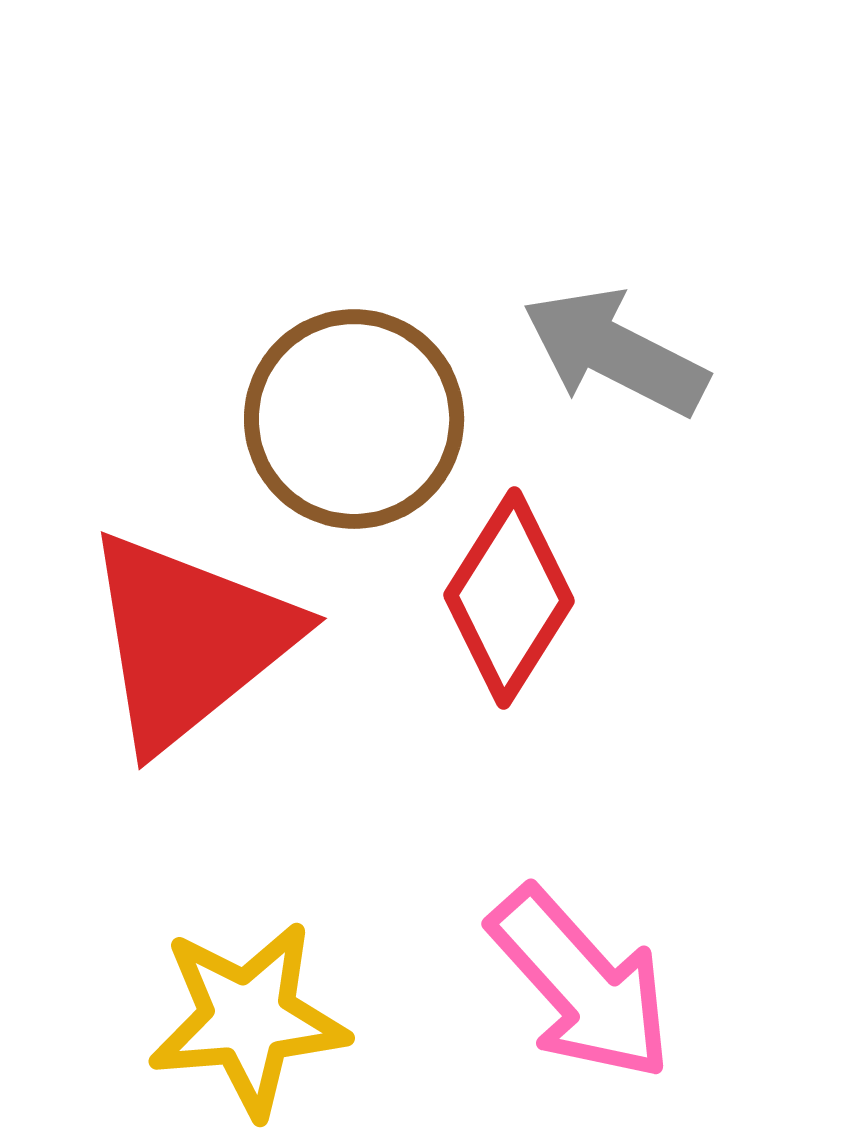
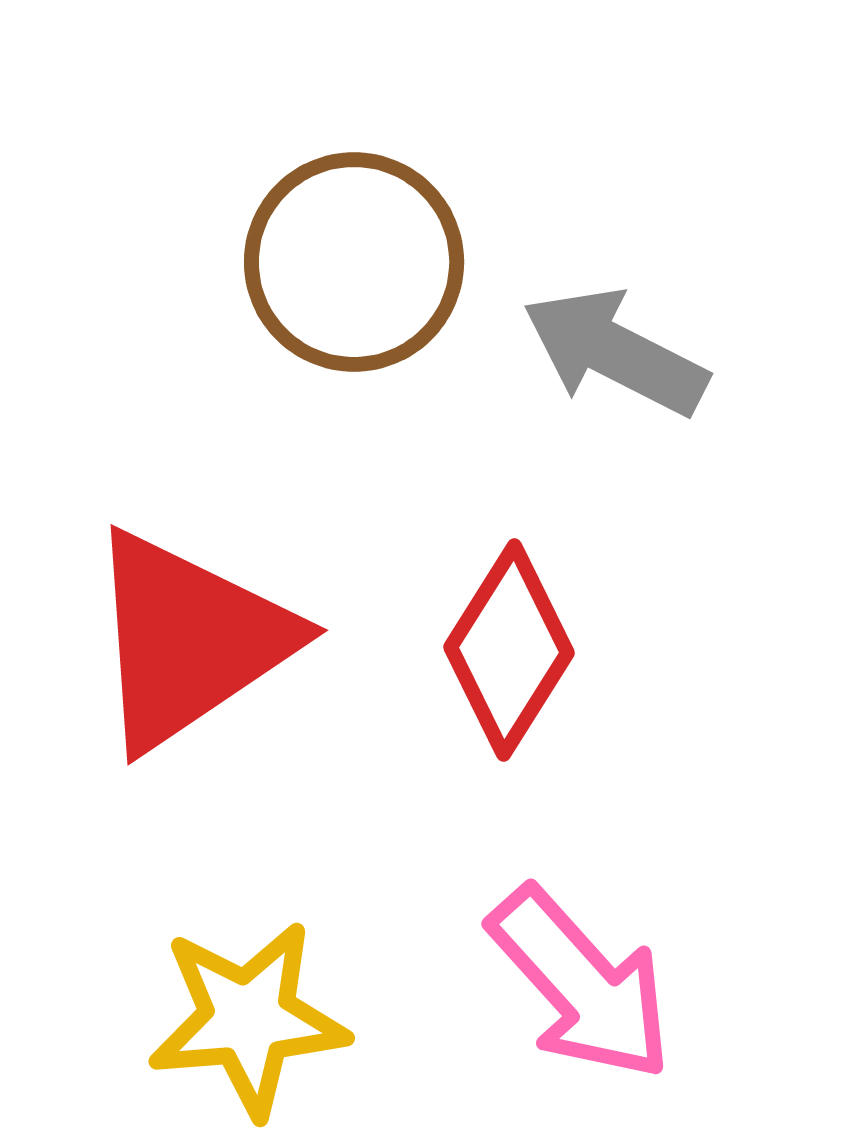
brown circle: moved 157 px up
red diamond: moved 52 px down
red triangle: rotated 5 degrees clockwise
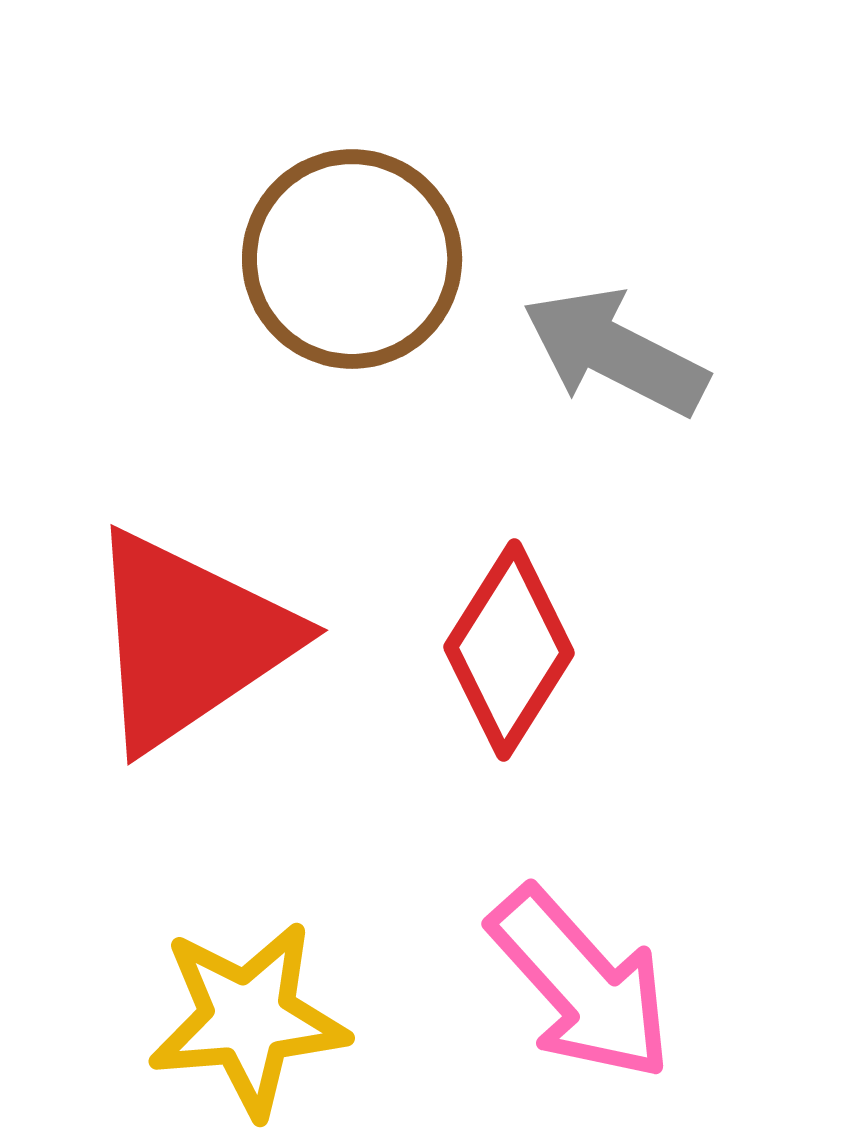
brown circle: moved 2 px left, 3 px up
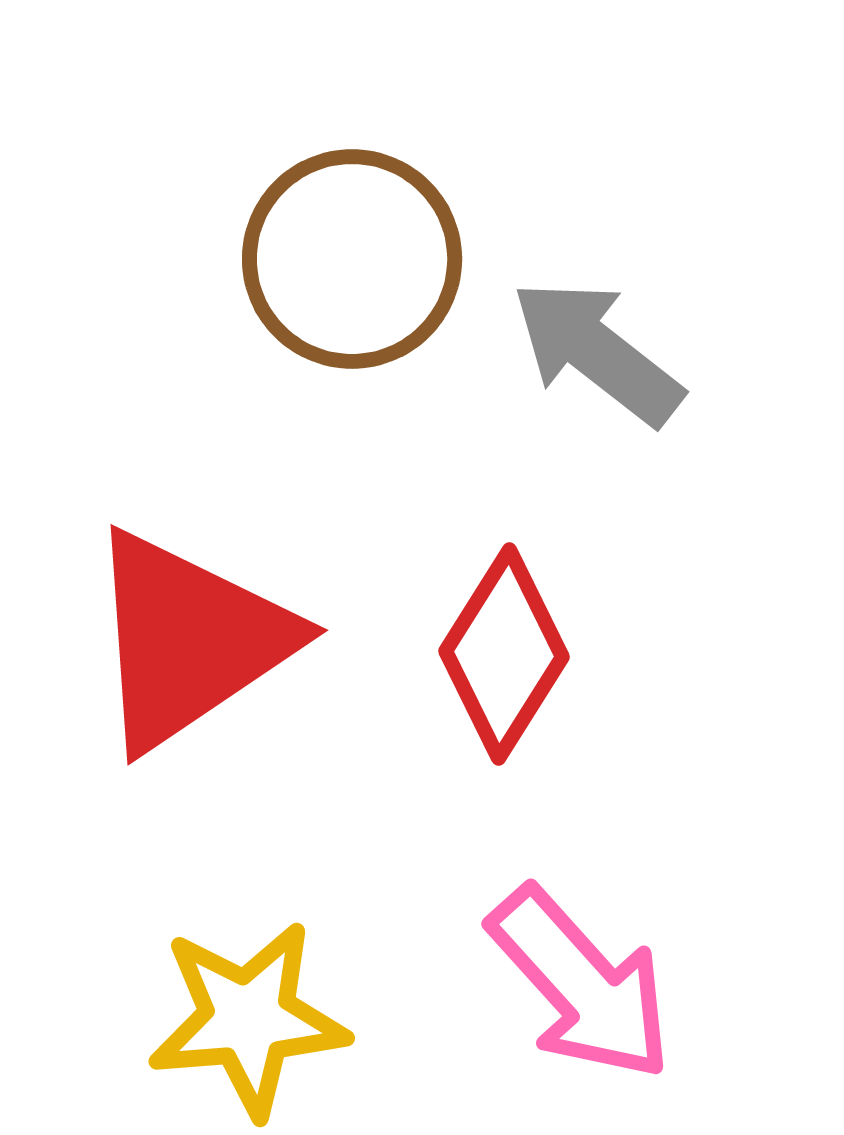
gray arrow: moved 18 px left; rotated 11 degrees clockwise
red diamond: moved 5 px left, 4 px down
